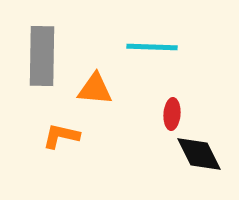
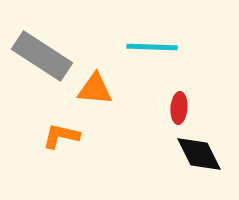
gray rectangle: rotated 58 degrees counterclockwise
red ellipse: moved 7 px right, 6 px up
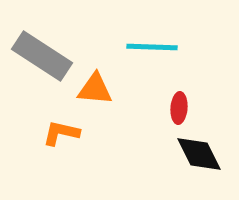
orange L-shape: moved 3 px up
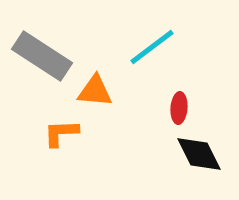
cyan line: rotated 39 degrees counterclockwise
orange triangle: moved 2 px down
orange L-shape: rotated 15 degrees counterclockwise
